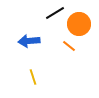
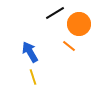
blue arrow: moved 1 px right, 11 px down; rotated 65 degrees clockwise
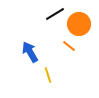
black line: moved 1 px down
yellow line: moved 15 px right, 2 px up
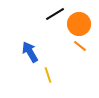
orange line: moved 11 px right
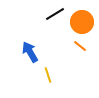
orange circle: moved 3 px right, 2 px up
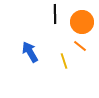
black line: rotated 60 degrees counterclockwise
yellow line: moved 16 px right, 14 px up
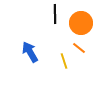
orange circle: moved 1 px left, 1 px down
orange line: moved 1 px left, 2 px down
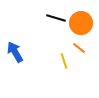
black line: moved 1 px right, 4 px down; rotated 72 degrees counterclockwise
blue arrow: moved 15 px left
